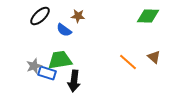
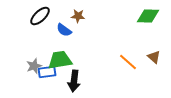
blue rectangle: moved 1 px up; rotated 24 degrees counterclockwise
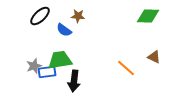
brown triangle: rotated 16 degrees counterclockwise
orange line: moved 2 px left, 6 px down
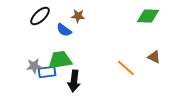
gray star: rotated 14 degrees clockwise
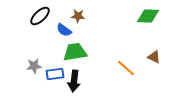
green trapezoid: moved 15 px right, 8 px up
blue rectangle: moved 8 px right, 2 px down
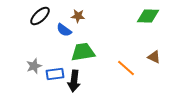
green trapezoid: moved 8 px right
gray star: rotated 14 degrees counterclockwise
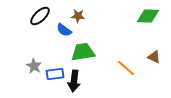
gray star: rotated 21 degrees counterclockwise
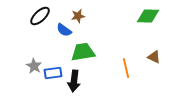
brown star: rotated 16 degrees counterclockwise
orange line: rotated 36 degrees clockwise
blue rectangle: moved 2 px left, 1 px up
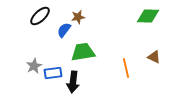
brown star: moved 1 px down
blue semicircle: rotated 91 degrees clockwise
gray star: rotated 14 degrees clockwise
black arrow: moved 1 px left, 1 px down
